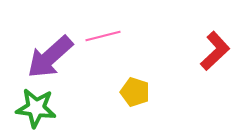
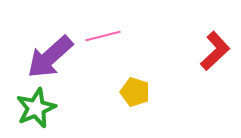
green star: rotated 30 degrees counterclockwise
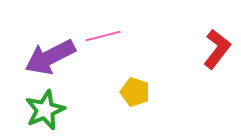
red L-shape: moved 2 px right, 2 px up; rotated 9 degrees counterclockwise
purple arrow: rotated 15 degrees clockwise
green star: moved 9 px right, 2 px down
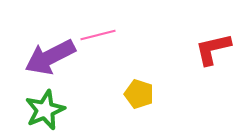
pink line: moved 5 px left, 1 px up
red L-shape: moved 4 px left; rotated 141 degrees counterclockwise
yellow pentagon: moved 4 px right, 2 px down
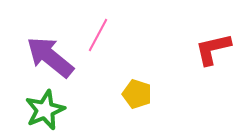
pink line: rotated 48 degrees counterclockwise
purple arrow: rotated 66 degrees clockwise
yellow pentagon: moved 2 px left
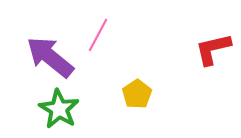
yellow pentagon: rotated 20 degrees clockwise
green star: moved 14 px right, 1 px up; rotated 18 degrees counterclockwise
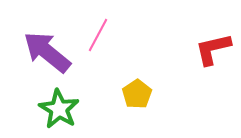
purple arrow: moved 3 px left, 5 px up
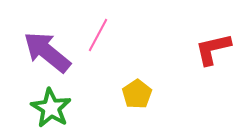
green star: moved 8 px left, 1 px up
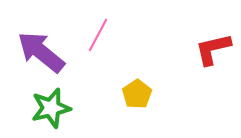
purple arrow: moved 6 px left
green star: rotated 27 degrees clockwise
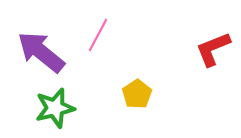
red L-shape: rotated 9 degrees counterclockwise
green star: moved 4 px right
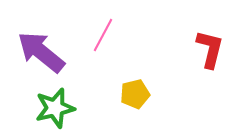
pink line: moved 5 px right
red L-shape: moved 3 px left; rotated 126 degrees clockwise
yellow pentagon: moved 2 px left; rotated 20 degrees clockwise
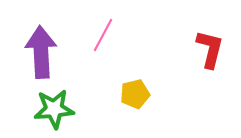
purple arrow: rotated 48 degrees clockwise
green star: moved 1 px left, 1 px down; rotated 9 degrees clockwise
